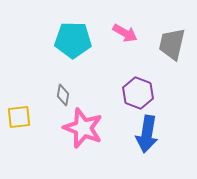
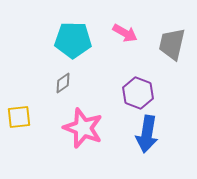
gray diamond: moved 12 px up; rotated 45 degrees clockwise
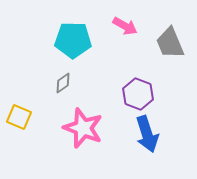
pink arrow: moved 7 px up
gray trapezoid: moved 2 px left, 1 px up; rotated 36 degrees counterclockwise
purple hexagon: moved 1 px down
yellow square: rotated 30 degrees clockwise
blue arrow: rotated 27 degrees counterclockwise
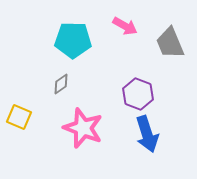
gray diamond: moved 2 px left, 1 px down
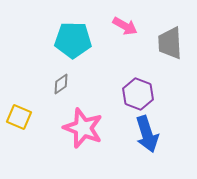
gray trapezoid: rotated 20 degrees clockwise
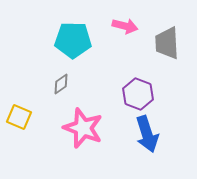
pink arrow: rotated 15 degrees counterclockwise
gray trapezoid: moved 3 px left
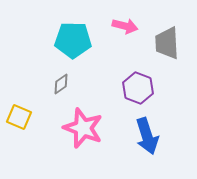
purple hexagon: moved 6 px up
blue arrow: moved 2 px down
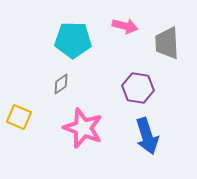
purple hexagon: rotated 12 degrees counterclockwise
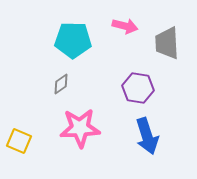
yellow square: moved 24 px down
pink star: moved 3 px left; rotated 24 degrees counterclockwise
